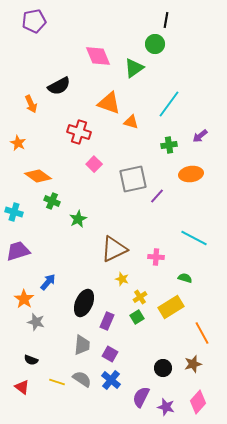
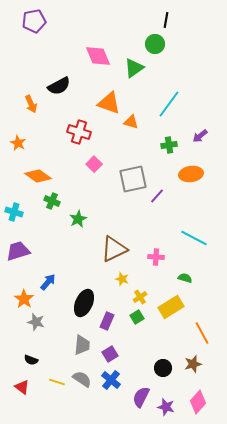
purple square at (110, 354): rotated 28 degrees clockwise
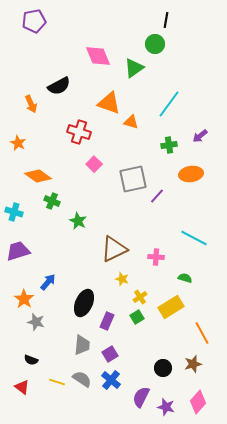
green star at (78, 219): moved 2 px down; rotated 18 degrees counterclockwise
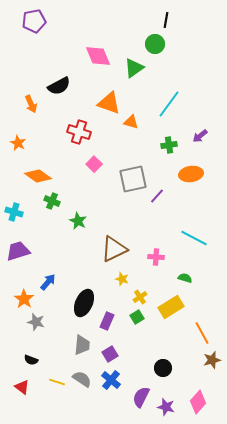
brown star at (193, 364): moved 19 px right, 4 px up
